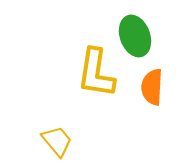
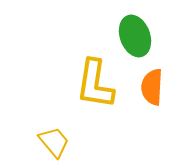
yellow L-shape: moved 1 px left, 11 px down
yellow trapezoid: moved 3 px left, 1 px down
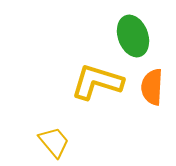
green ellipse: moved 2 px left
yellow L-shape: moved 2 px right, 2 px up; rotated 98 degrees clockwise
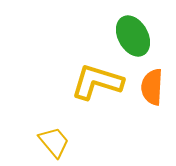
green ellipse: rotated 9 degrees counterclockwise
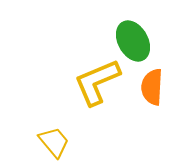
green ellipse: moved 5 px down
yellow L-shape: rotated 40 degrees counterclockwise
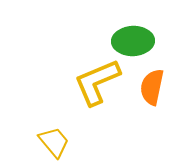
green ellipse: rotated 63 degrees counterclockwise
orange semicircle: rotated 9 degrees clockwise
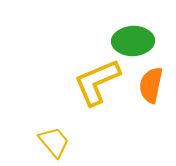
orange semicircle: moved 1 px left, 2 px up
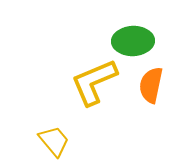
yellow L-shape: moved 3 px left
yellow trapezoid: moved 1 px up
